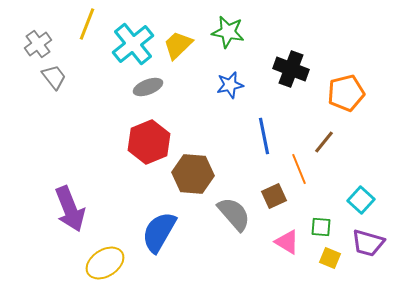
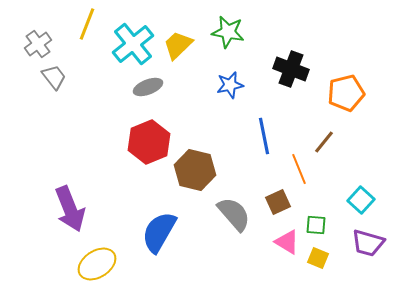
brown hexagon: moved 2 px right, 4 px up; rotated 9 degrees clockwise
brown square: moved 4 px right, 6 px down
green square: moved 5 px left, 2 px up
yellow square: moved 12 px left
yellow ellipse: moved 8 px left, 1 px down
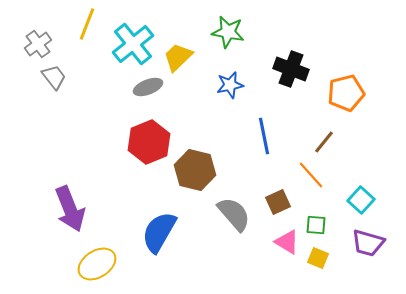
yellow trapezoid: moved 12 px down
orange line: moved 12 px right, 6 px down; rotated 20 degrees counterclockwise
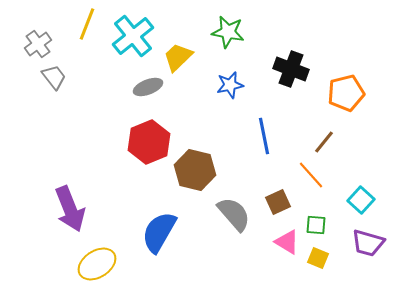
cyan cross: moved 8 px up
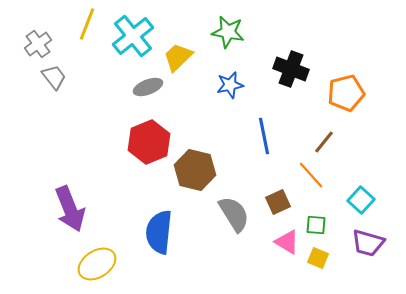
gray semicircle: rotated 9 degrees clockwise
blue semicircle: rotated 24 degrees counterclockwise
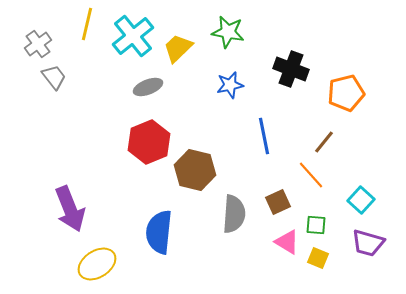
yellow line: rotated 8 degrees counterclockwise
yellow trapezoid: moved 9 px up
gray semicircle: rotated 36 degrees clockwise
